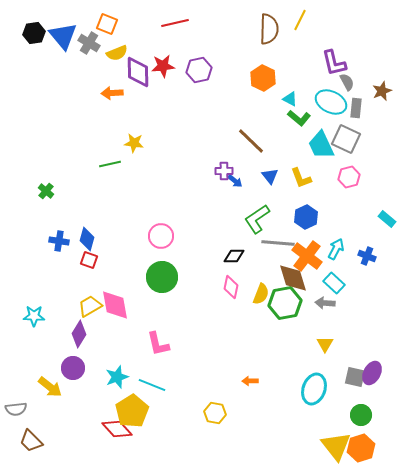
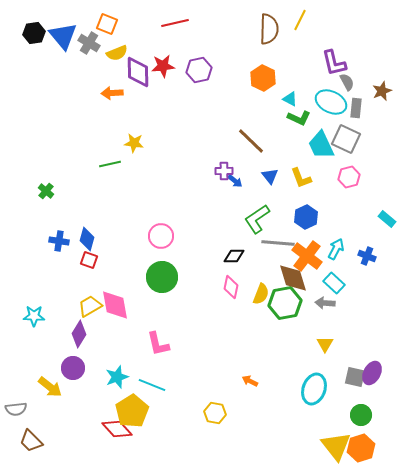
green L-shape at (299, 118): rotated 15 degrees counterclockwise
orange arrow at (250, 381): rotated 28 degrees clockwise
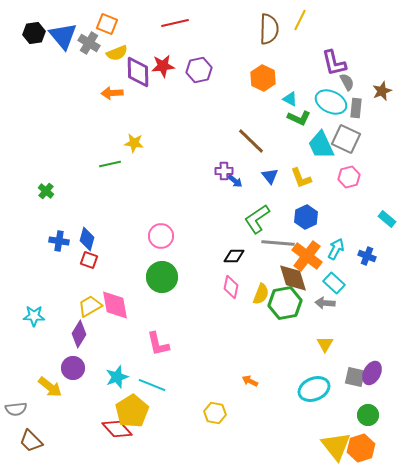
cyan ellipse at (314, 389): rotated 48 degrees clockwise
green circle at (361, 415): moved 7 px right
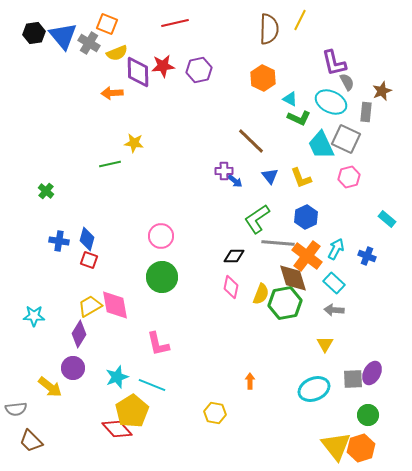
gray rectangle at (356, 108): moved 10 px right, 4 px down
gray arrow at (325, 303): moved 9 px right, 7 px down
gray square at (355, 377): moved 2 px left, 2 px down; rotated 15 degrees counterclockwise
orange arrow at (250, 381): rotated 63 degrees clockwise
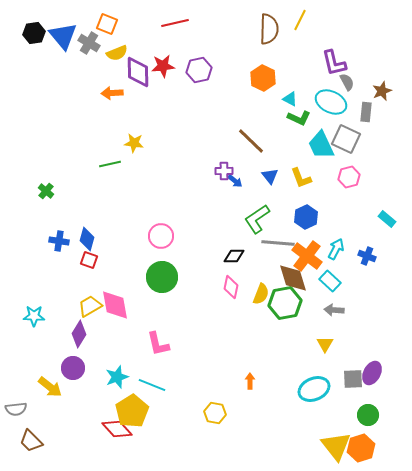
cyan rectangle at (334, 283): moved 4 px left, 2 px up
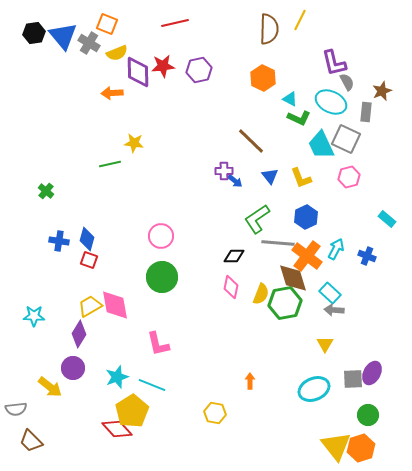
cyan rectangle at (330, 281): moved 12 px down
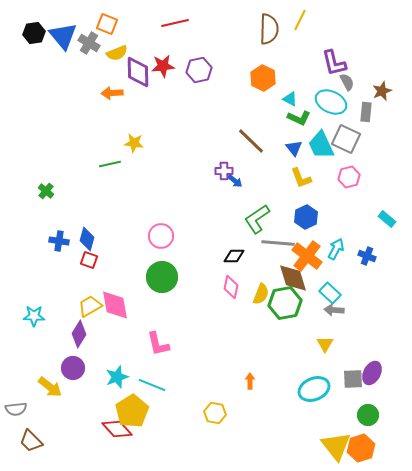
blue triangle at (270, 176): moved 24 px right, 28 px up
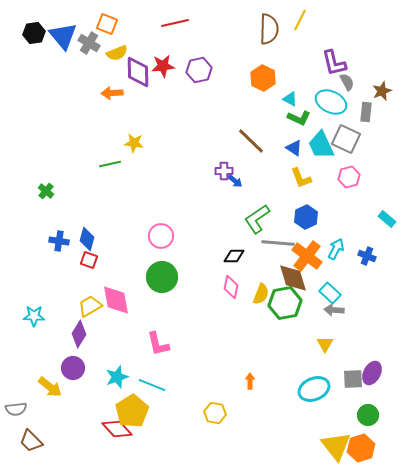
blue triangle at (294, 148): rotated 18 degrees counterclockwise
pink diamond at (115, 305): moved 1 px right, 5 px up
